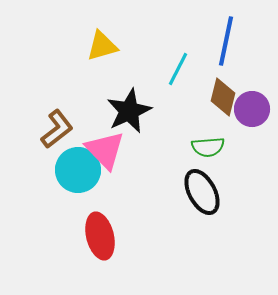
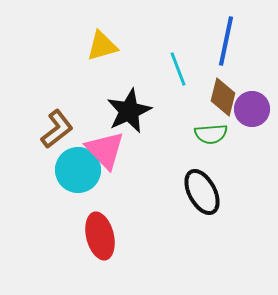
cyan line: rotated 48 degrees counterclockwise
green semicircle: moved 3 px right, 13 px up
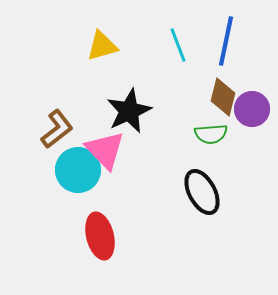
cyan line: moved 24 px up
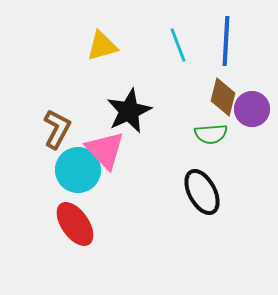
blue line: rotated 9 degrees counterclockwise
brown L-shape: rotated 24 degrees counterclockwise
red ellipse: moved 25 px left, 12 px up; rotated 21 degrees counterclockwise
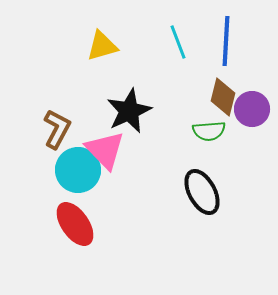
cyan line: moved 3 px up
green semicircle: moved 2 px left, 3 px up
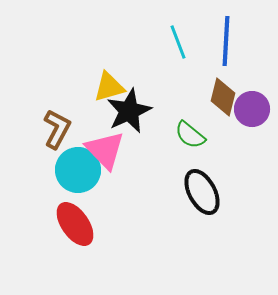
yellow triangle: moved 7 px right, 41 px down
green semicircle: moved 19 px left, 4 px down; rotated 44 degrees clockwise
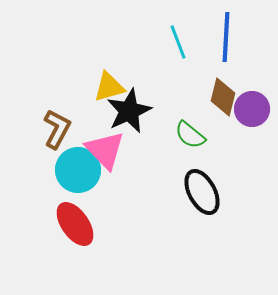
blue line: moved 4 px up
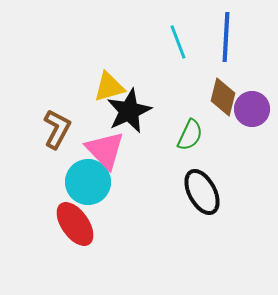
green semicircle: rotated 104 degrees counterclockwise
cyan circle: moved 10 px right, 12 px down
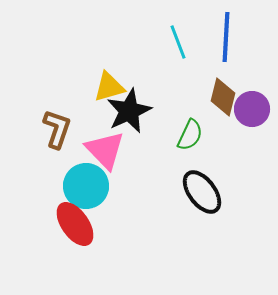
brown L-shape: rotated 9 degrees counterclockwise
cyan circle: moved 2 px left, 4 px down
black ellipse: rotated 9 degrees counterclockwise
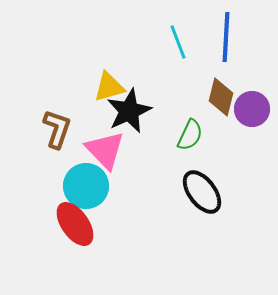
brown diamond: moved 2 px left
